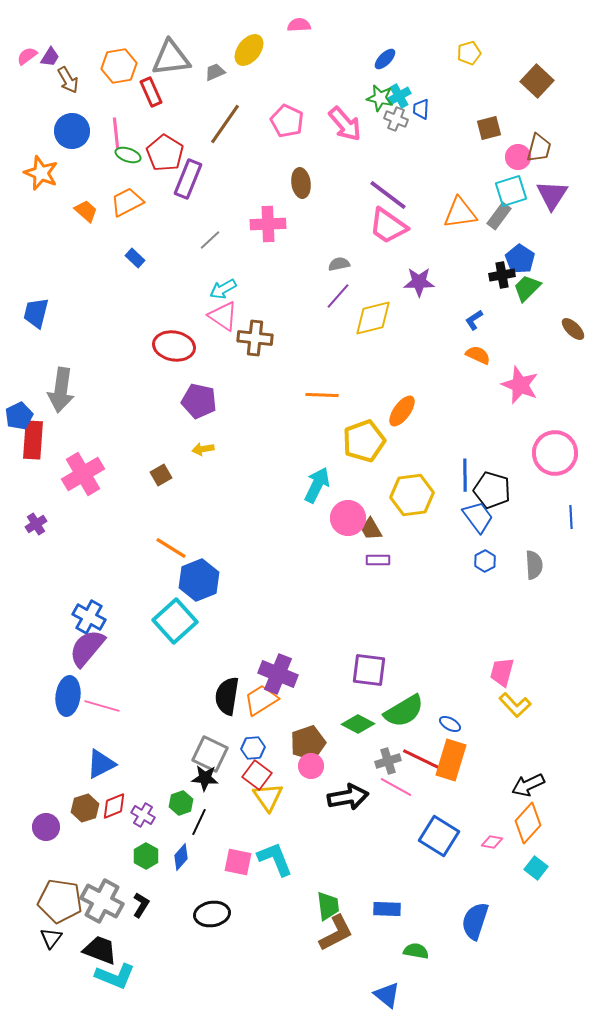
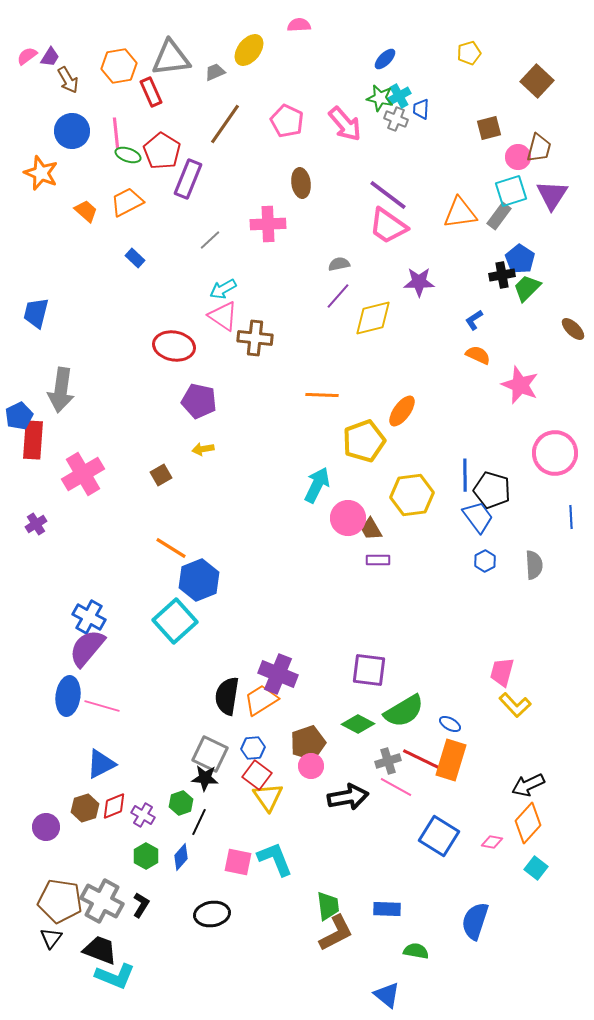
red pentagon at (165, 153): moved 3 px left, 2 px up
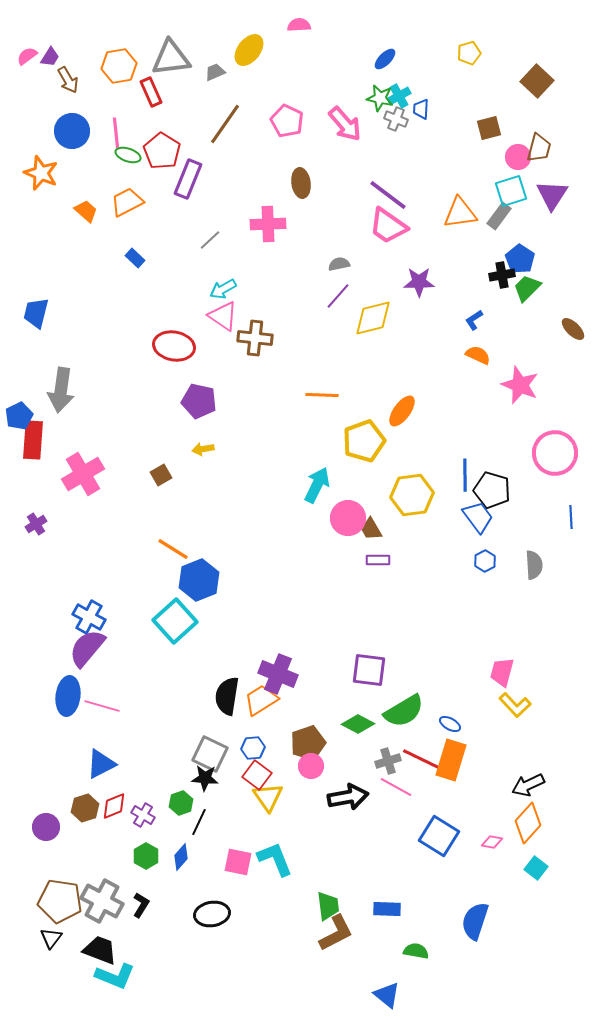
orange line at (171, 548): moved 2 px right, 1 px down
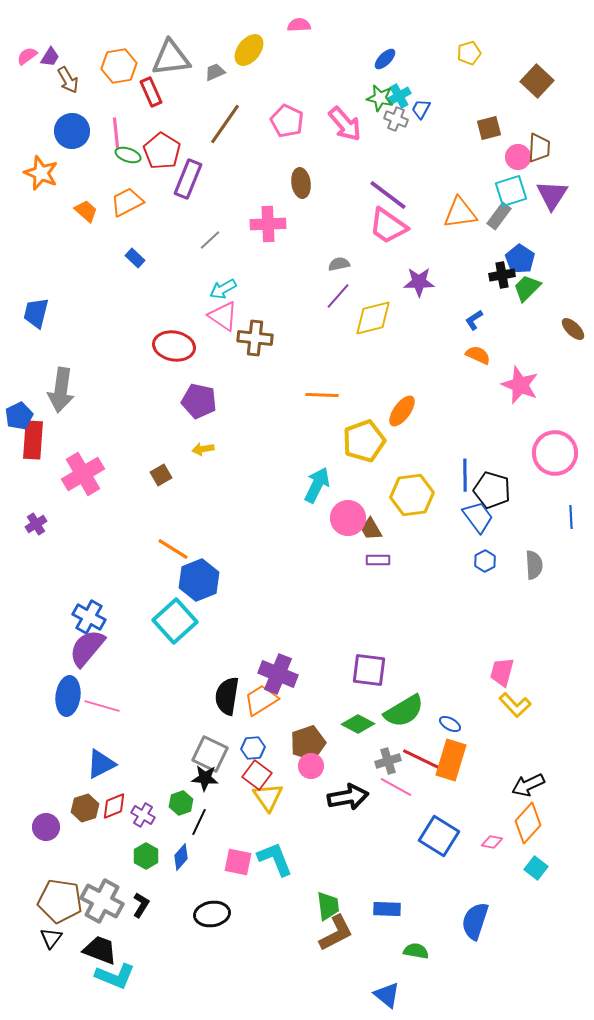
blue trapezoid at (421, 109): rotated 25 degrees clockwise
brown trapezoid at (539, 148): rotated 12 degrees counterclockwise
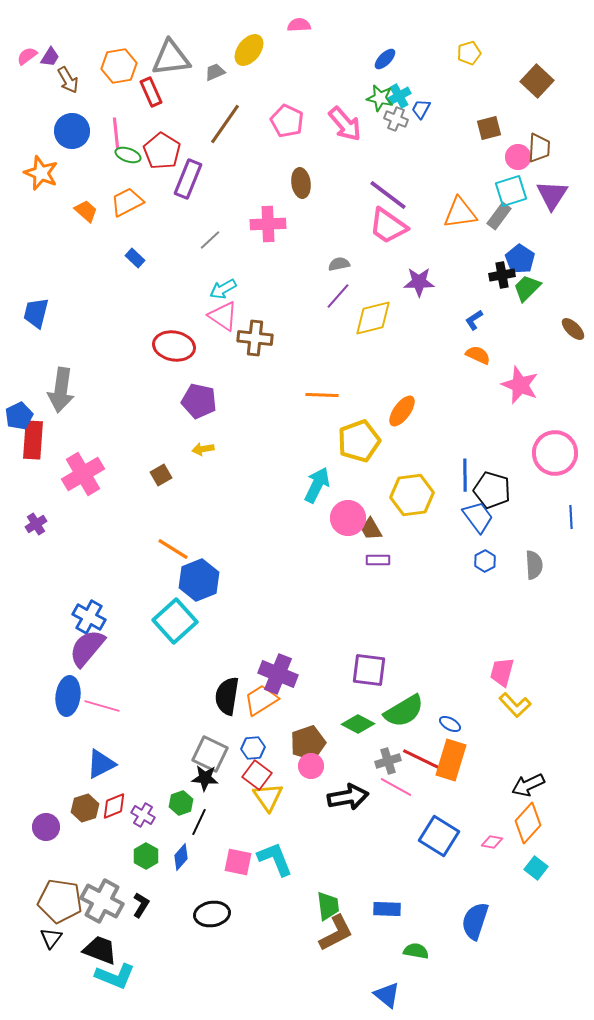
yellow pentagon at (364, 441): moved 5 px left
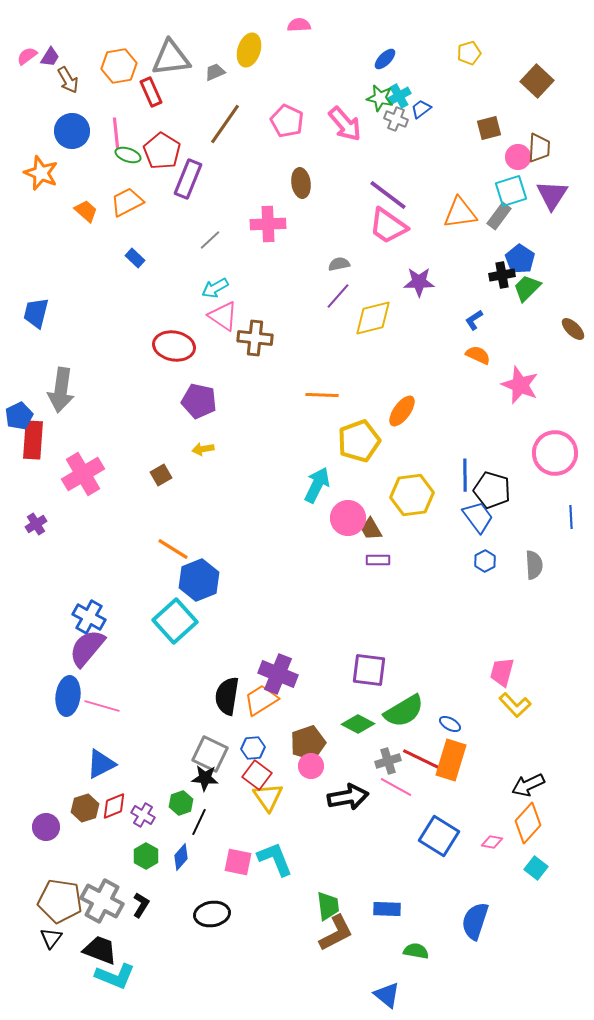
yellow ellipse at (249, 50): rotated 20 degrees counterclockwise
blue trapezoid at (421, 109): rotated 25 degrees clockwise
cyan arrow at (223, 289): moved 8 px left, 1 px up
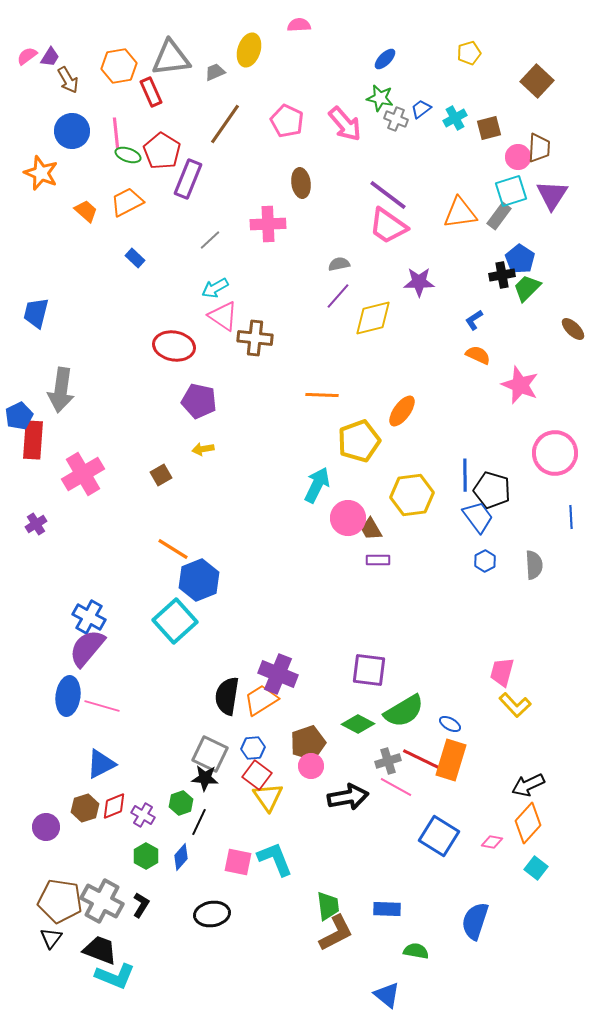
cyan cross at (399, 96): moved 56 px right, 22 px down
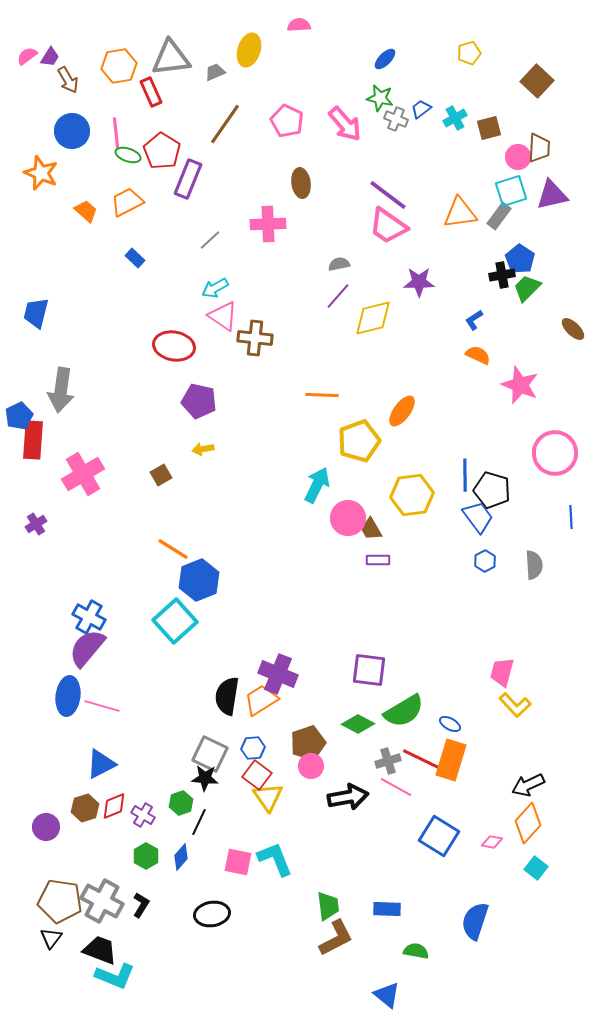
purple triangle at (552, 195): rotated 44 degrees clockwise
brown L-shape at (336, 933): moved 5 px down
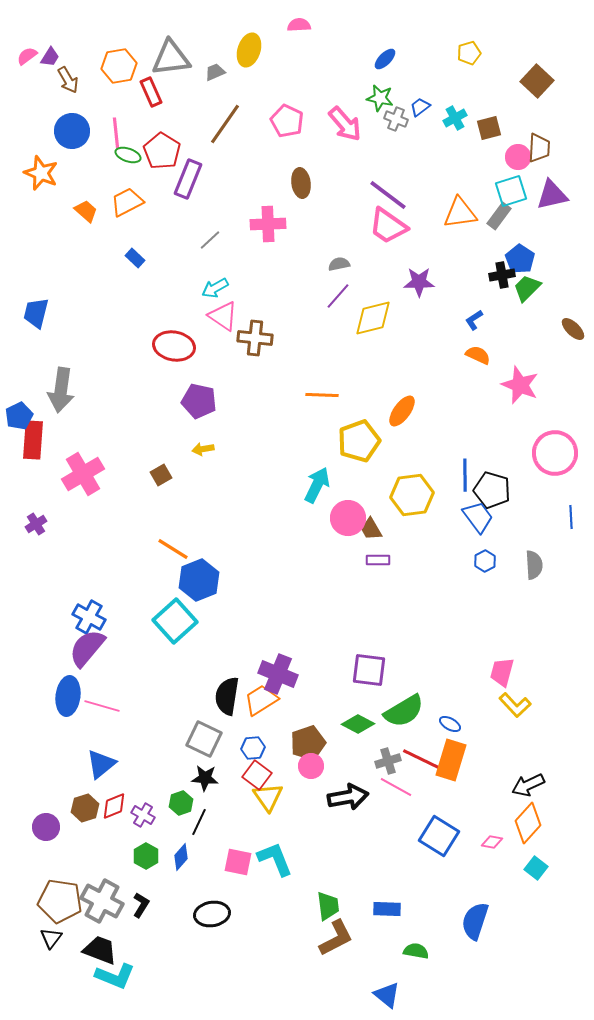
blue trapezoid at (421, 109): moved 1 px left, 2 px up
gray square at (210, 754): moved 6 px left, 15 px up
blue triangle at (101, 764): rotated 12 degrees counterclockwise
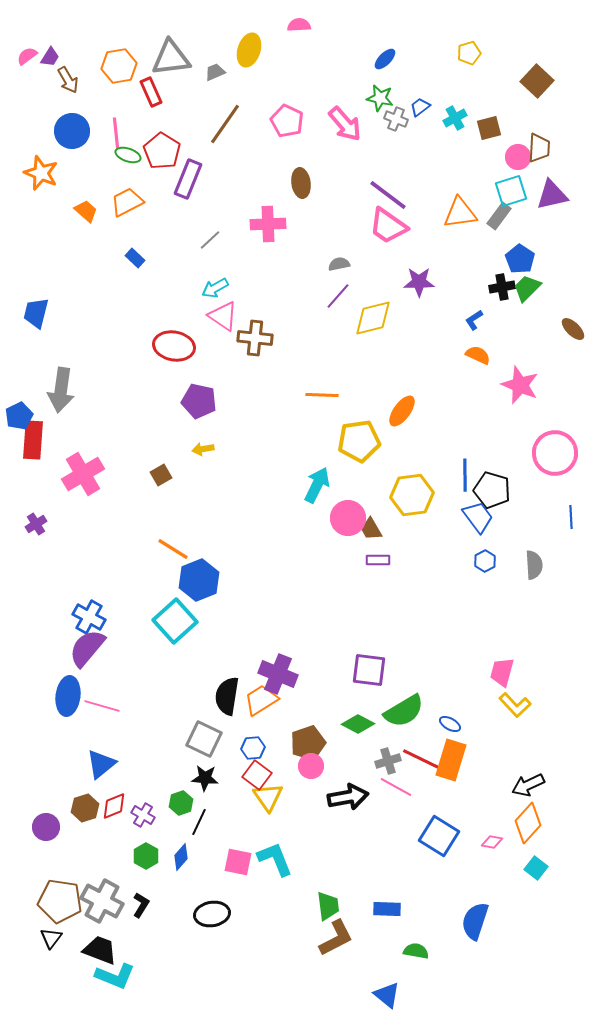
black cross at (502, 275): moved 12 px down
yellow pentagon at (359, 441): rotated 12 degrees clockwise
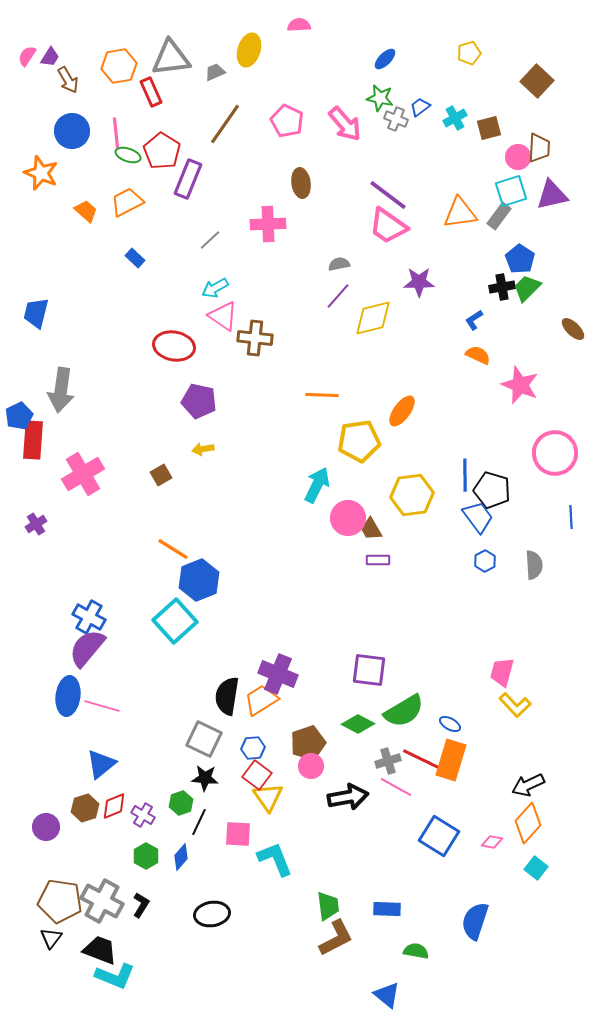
pink semicircle at (27, 56): rotated 20 degrees counterclockwise
pink square at (238, 862): moved 28 px up; rotated 8 degrees counterclockwise
